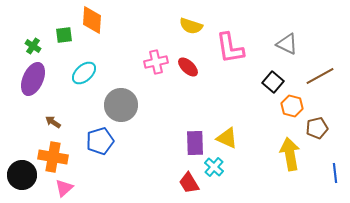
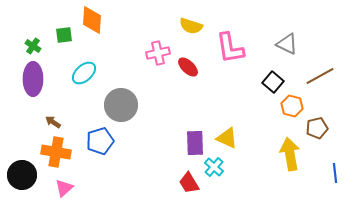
pink cross: moved 2 px right, 9 px up
purple ellipse: rotated 24 degrees counterclockwise
orange cross: moved 3 px right, 5 px up
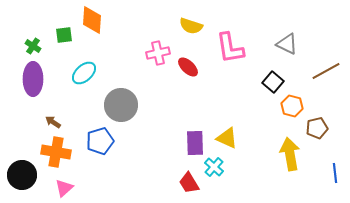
brown line: moved 6 px right, 5 px up
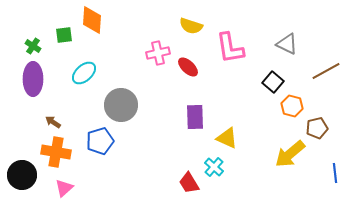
purple rectangle: moved 26 px up
yellow arrow: rotated 120 degrees counterclockwise
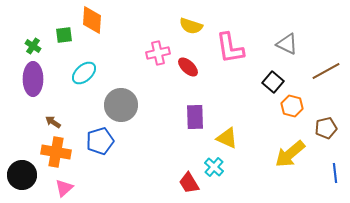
brown pentagon: moved 9 px right
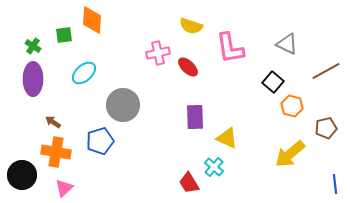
gray circle: moved 2 px right
blue line: moved 11 px down
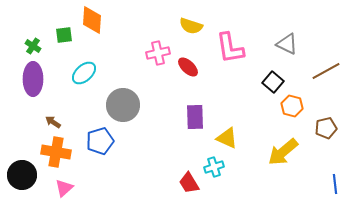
yellow arrow: moved 7 px left, 2 px up
cyan cross: rotated 30 degrees clockwise
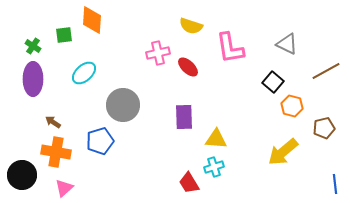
purple rectangle: moved 11 px left
brown pentagon: moved 2 px left
yellow triangle: moved 11 px left, 1 px down; rotated 20 degrees counterclockwise
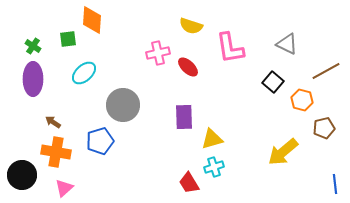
green square: moved 4 px right, 4 px down
orange hexagon: moved 10 px right, 6 px up
yellow triangle: moved 4 px left; rotated 20 degrees counterclockwise
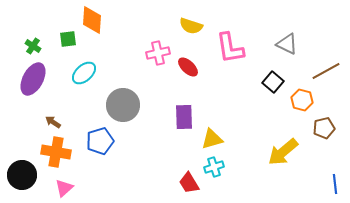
purple ellipse: rotated 28 degrees clockwise
